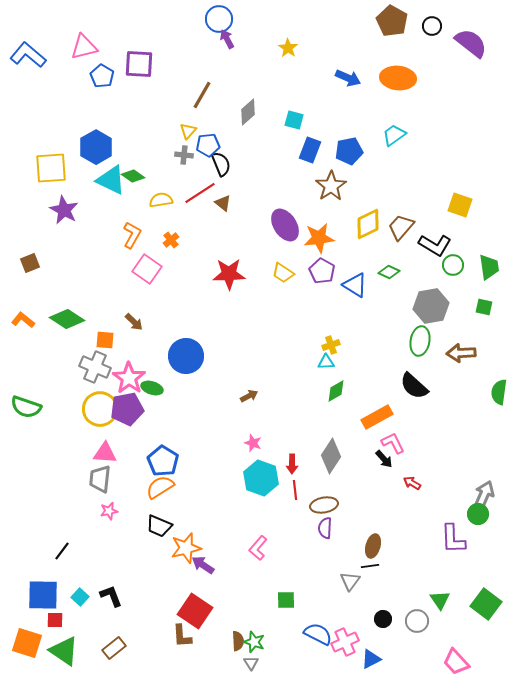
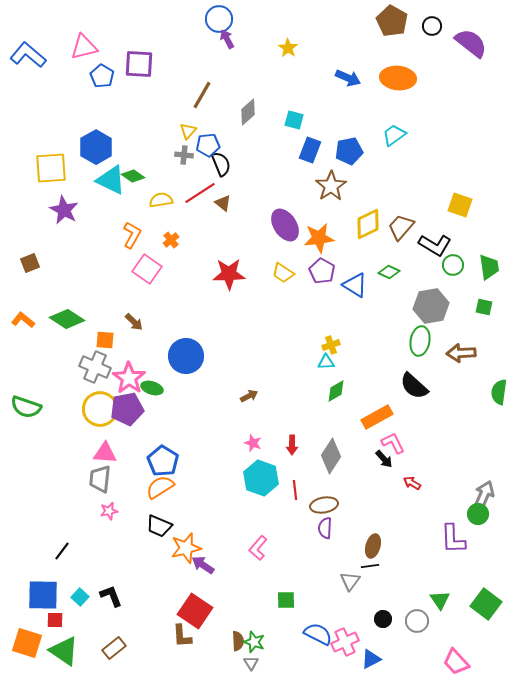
red arrow at (292, 464): moved 19 px up
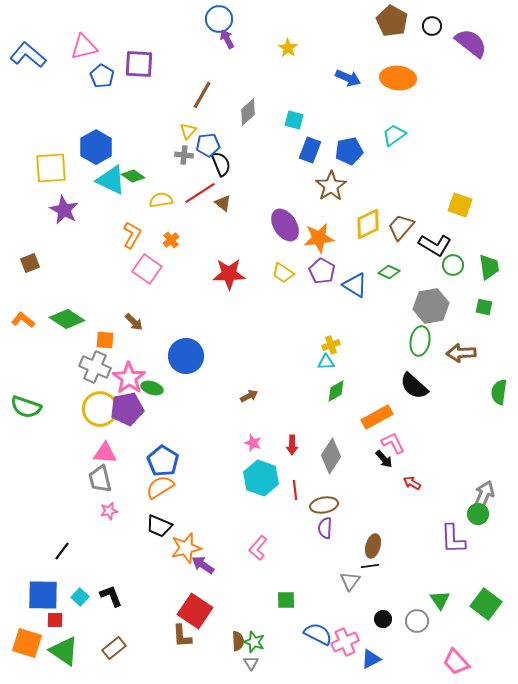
gray trapezoid at (100, 479): rotated 20 degrees counterclockwise
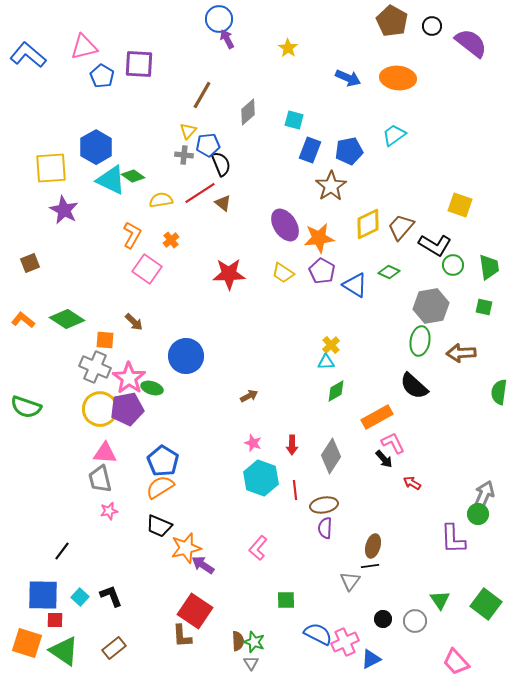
yellow cross at (331, 345): rotated 24 degrees counterclockwise
gray circle at (417, 621): moved 2 px left
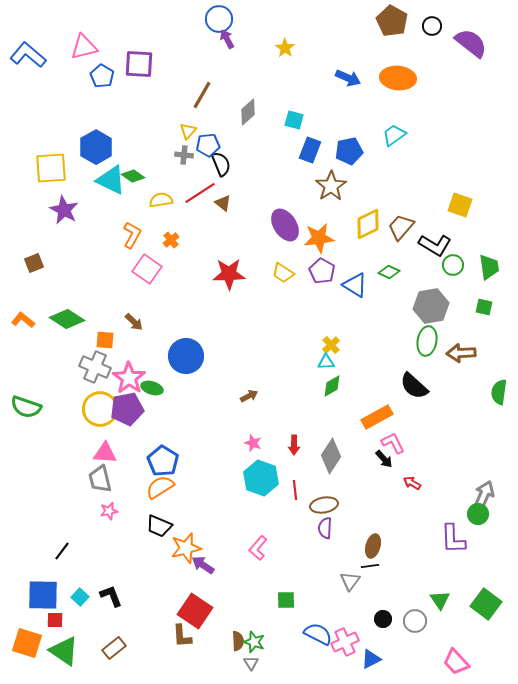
yellow star at (288, 48): moved 3 px left
brown square at (30, 263): moved 4 px right
green ellipse at (420, 341): moved 7 px right
green diamond at (336, 391): moved 4 px left, 5 px up
red arrow at (292, 445): moved 2 px right
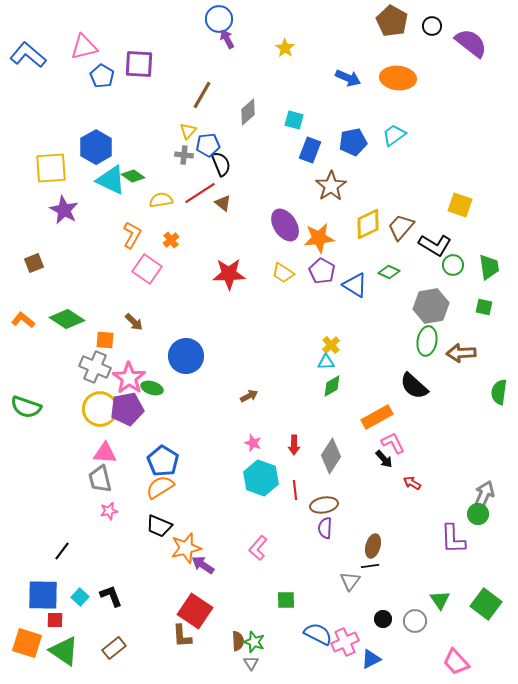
blue pentagon at (349, 151): moved 4 px right, 9 px up
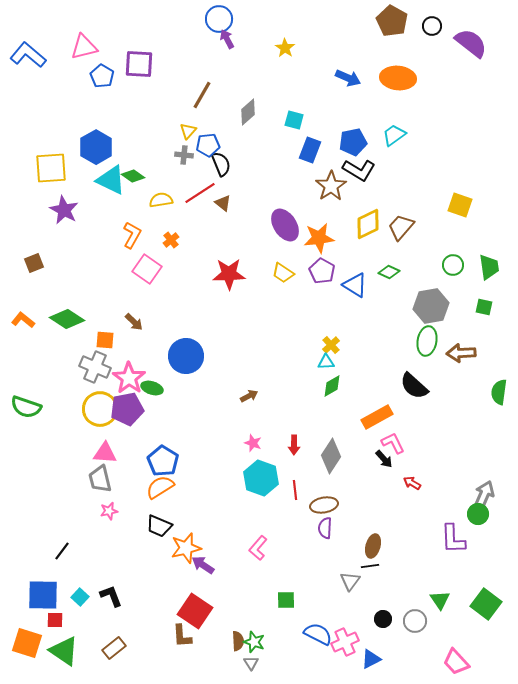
black L-shape at (435, 245): moved 76 px left, 75 px up
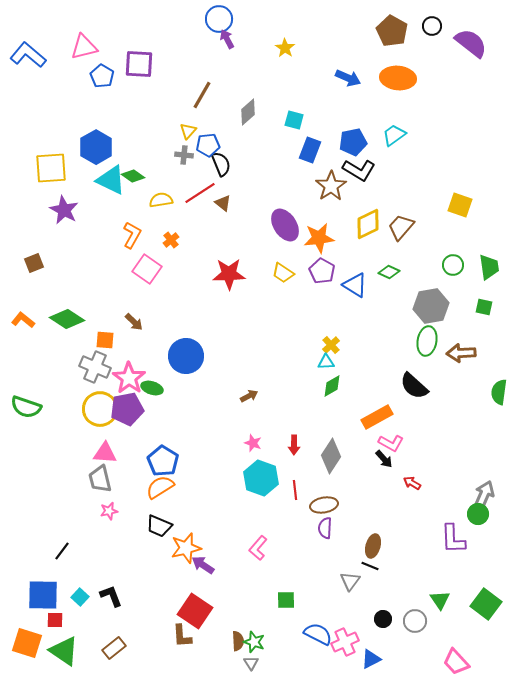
brown pentagon at (392, 21): moved 10 px down
pink L-shape at (393, 443): moved 2 px left; rotated 145 degrees clockwise
black line at (370, 566): rotated 30 degrees clockwise
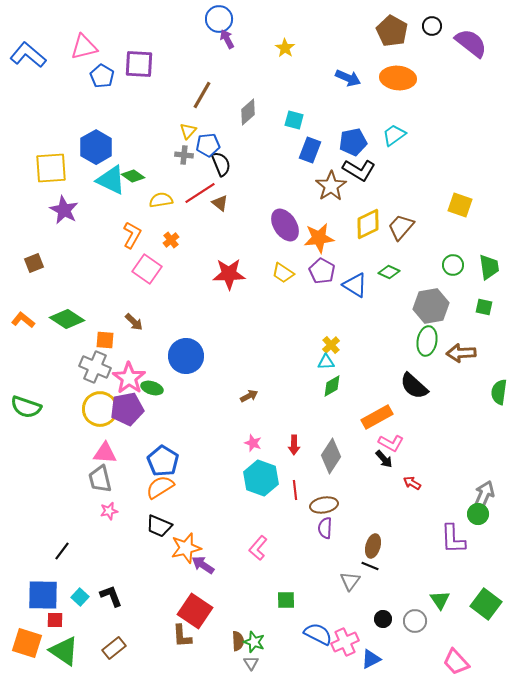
brown triangle at (223, 203): moved 3 px left
